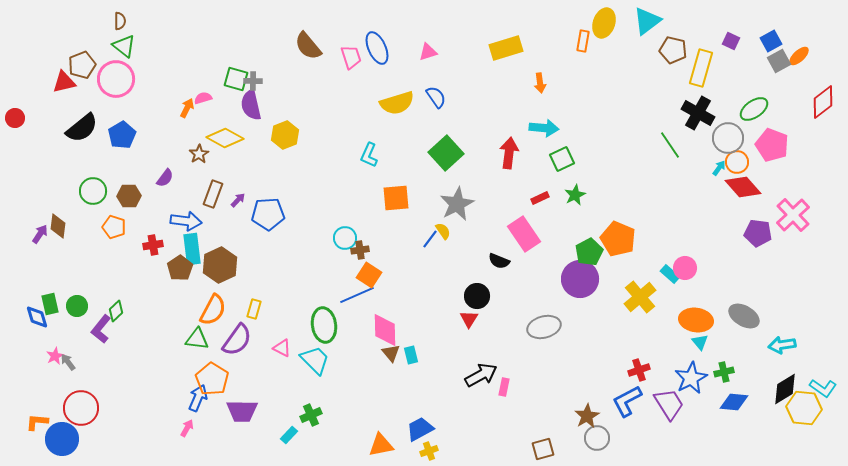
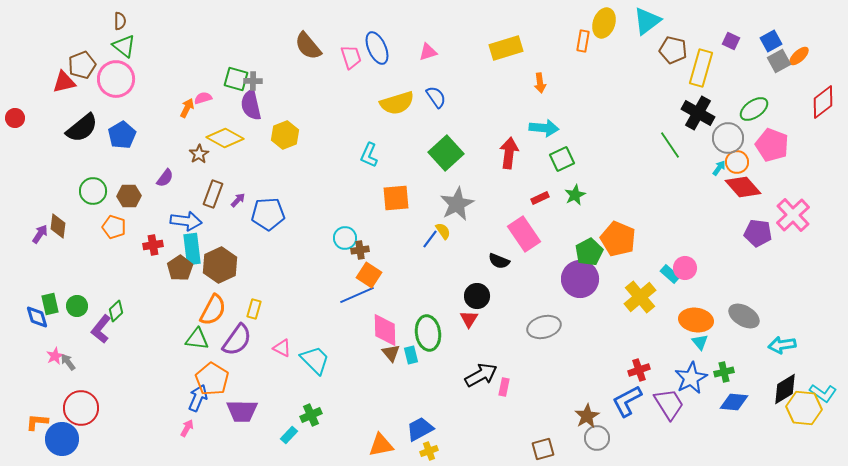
green ellipse at (324, 325): moved 104 px right, 8 px down
cyan L-shape at (823, 388): moved 5 px down
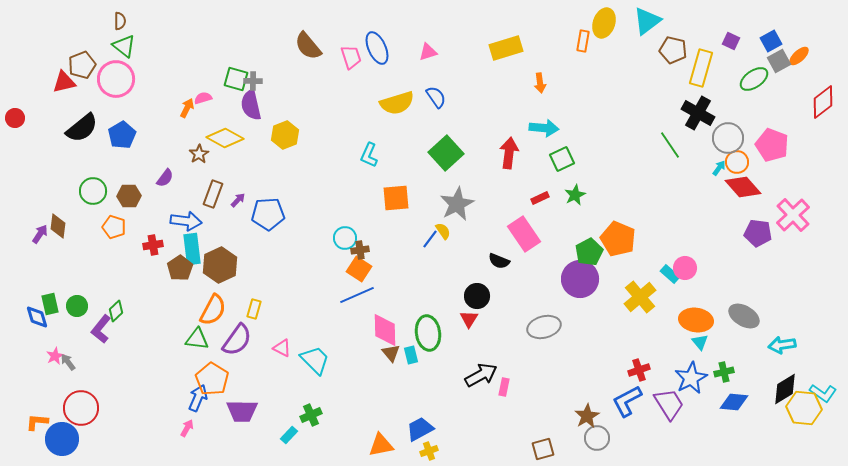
green ellipse at (754, 109): moved 30 px up
orange square at (369, 275): moved 10 px left, 6 px up
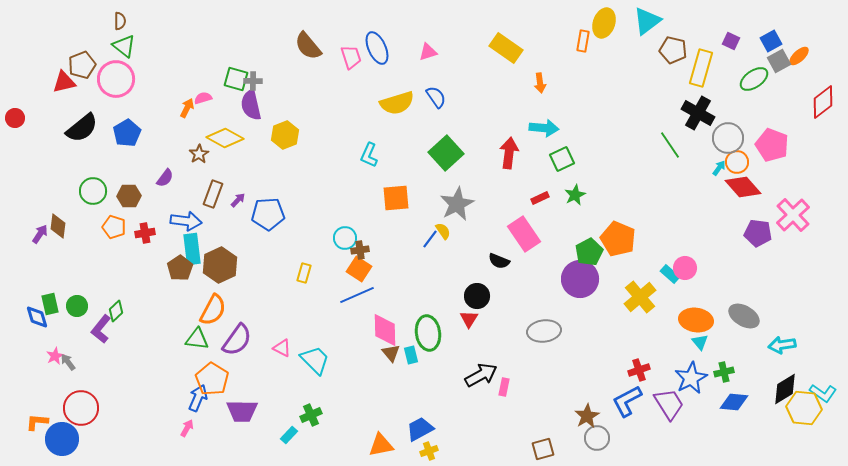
yellow rectangle at (506, 48): rotated 52 degrees clockwise
blue pentagon at (122, 135): moved 5 px right, 2 px up
red cross at (153, 245): moved 8 px left, 12 px up
yellow rectangle at (254, 309): moved 50 px right, 36 px up
gray ellipse at (544, 327): moved 4 px down; rotated 8 degrees clockwise
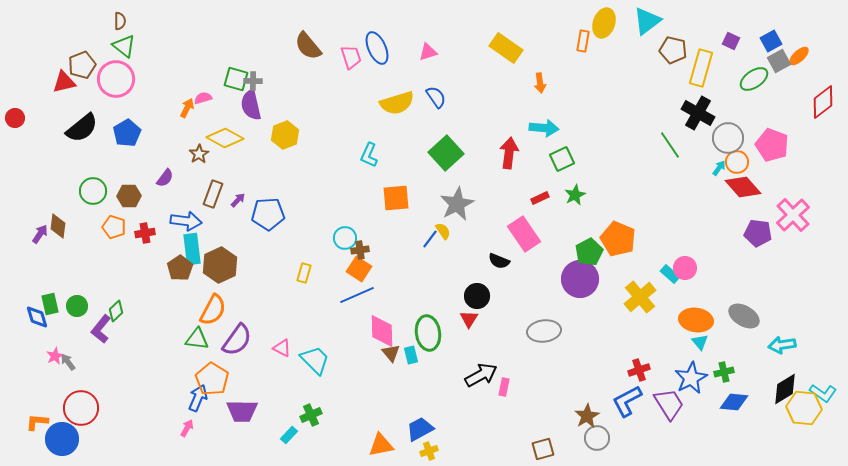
pink diamond at (385, 330): moved 3 px left, 1 px down
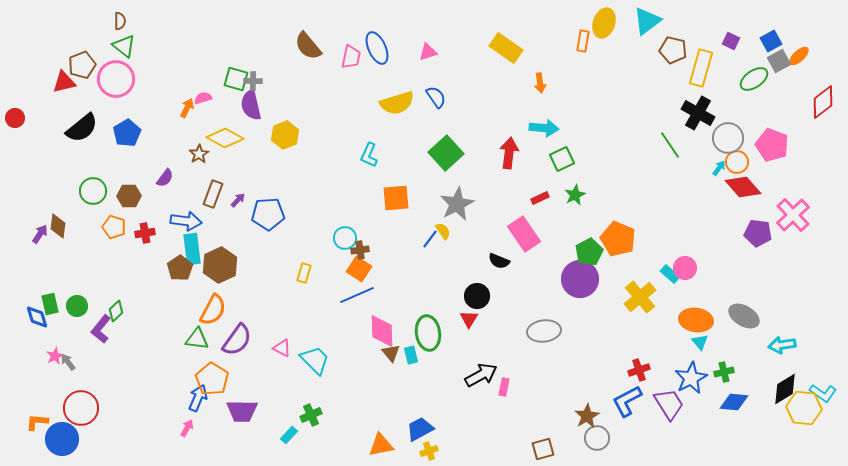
pink trapezoid at (351, 57): rotated 30 degrees clockwise
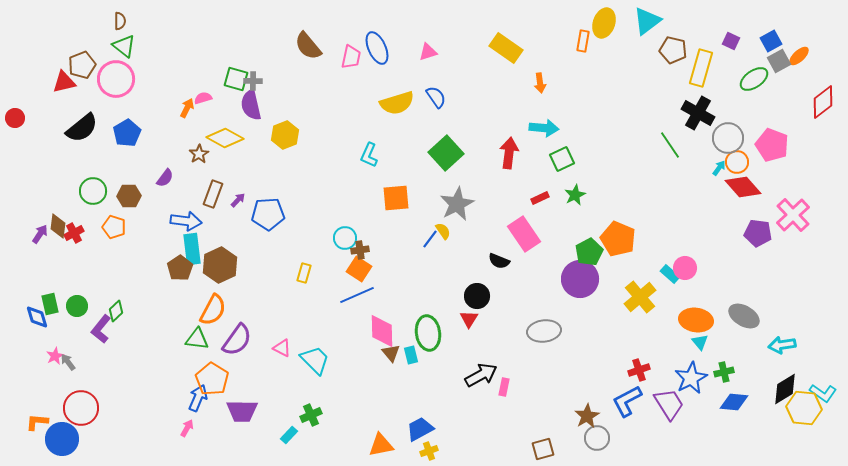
red cross at (145, 233): moved 71 px left; rotated 18 degrees counterclockwise
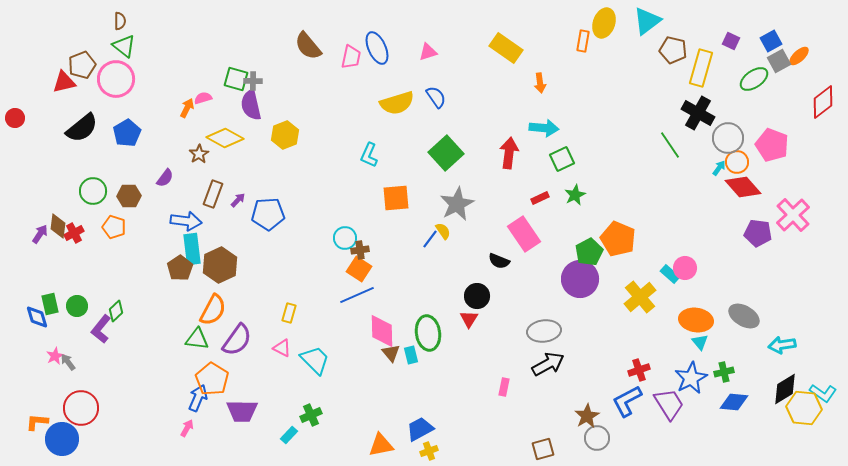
yellow rectangle at (304, 273): moved 15 px left, 40 px down
black arrow at (481, 375): moved 67 px right, 11 px up
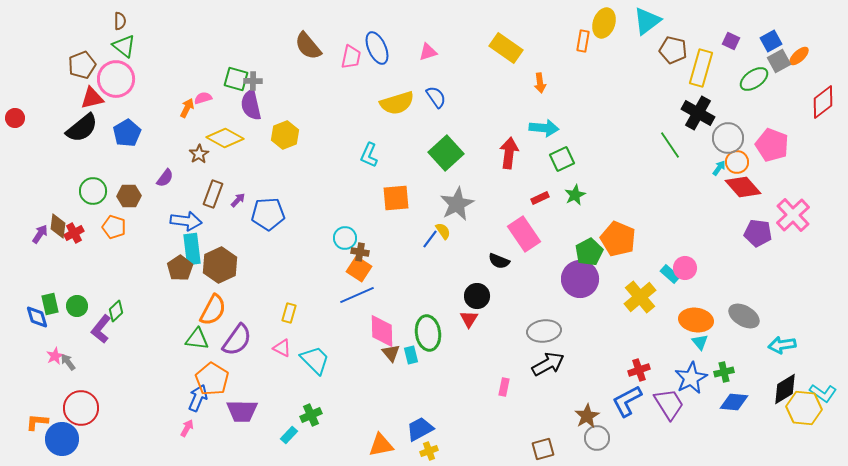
red triangle at (64, 82): moved 28 px right, 16 px down
brown cross at (360, 250): moved 2 px down; rotated 18 degrees clockwise
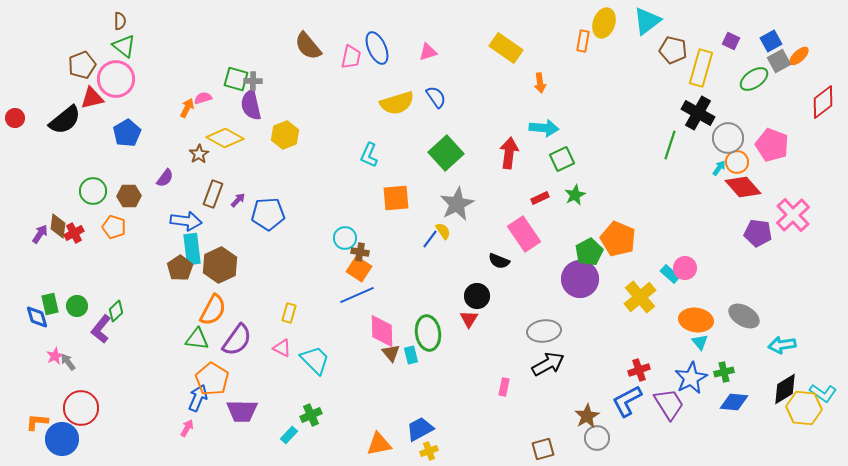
black semicircle at (82, 128): moved 17 px left, 8 px up
green line at (670, 145): rotated 52 degrees clockwise
orange triangle at (381, 445): moved 2 px left, 1 px up
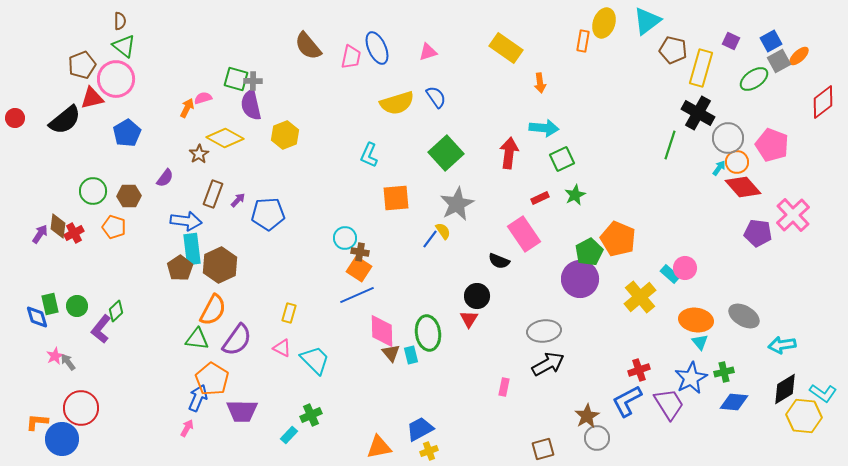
yellow hexagon at (804, 408): moved 8 px down
orange triangle at (379, 444): moved 3 px down
